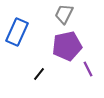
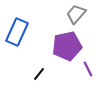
gray trapezoid: moved 12 px right; rotated 15 degrees clockwise
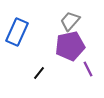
gray trapezoid: moved 6 px left, 7 px down
purple pentagon: moved 3 px right
black line: moved 1 px up
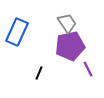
gray trapezoid: moved 3 px left, 2 px down; rotated 105 degrees clockwise
black line: rotated 16 degrees counterclockwise
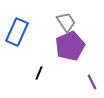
gray trapezoid: moved 1 px left, 1 px up
purple pentagon: rotated 12 degrees counterclockwise
purple line: moved 4 px right, 13 px down
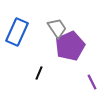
gray trapezoid: moved 9 px left, 6 px down
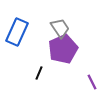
gray trapezoid: moved 3 px right
purple pentagon: moved 7 px left, 3 px down
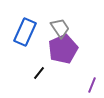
blue rectangle: moved 8 px right
black line: rotated 16 degrees clockwise
purple line: moved 3 px down; rotated 49 degrees clockwise
